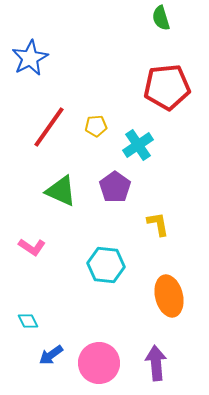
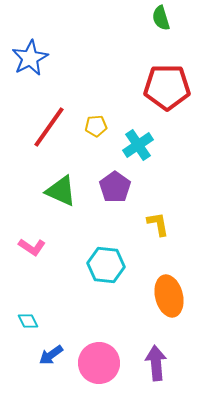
red pentagon: rotated 6 degrees clockwise
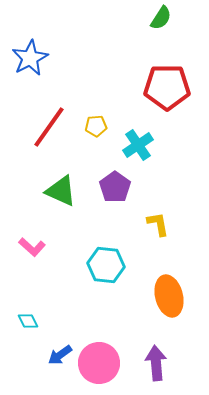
green semicircle: rotated 130 degrees counterclockwise
pink L-shape: rotated 8 degrees clockwise
blue arrow: moved 9 px right
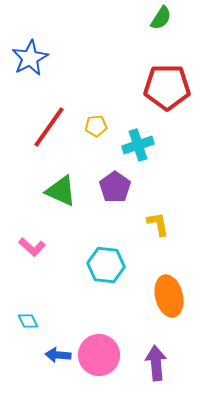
cyan cross: rotated 16 degrees clockwise
blue arrow: moved 2 px left; rotated 40 degrees clockwise
pink circle: moved 8 px up
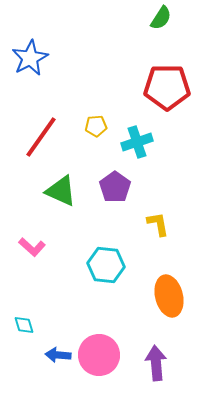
red line: moved 8 px left, 10 px down
cyan cross: moved 1 px left, 3 px up
cyan diamond: moved 4 px left, 4 px down; rotated 10 degrees clockwise
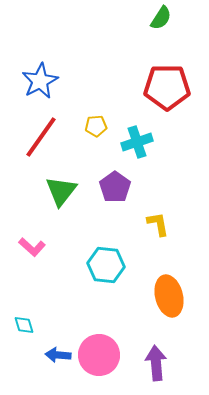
blue star: moved 10 px right, 23 px down
green triangle: rotated 44 degrees clockwise
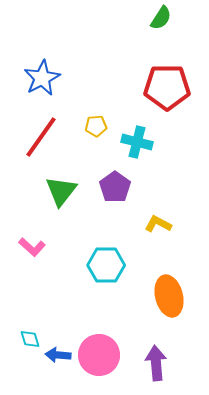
blue star: moved 2 px right, 3 px up
cyan cross: rotated 32 degrees clockwise
yellow L-shape: rotated 52 degrees counterclockwise
cyan hexagon: rotated 6 degrees counterclockwise
cyan diamond: moved 6 px right, 14 px down
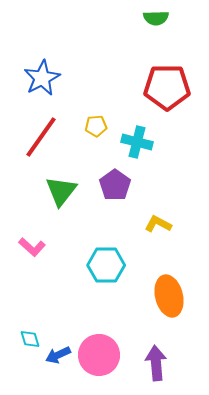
green semicircle: moved 5 px left; rotated 55 degrees clockwise
purple pentagon: moved 2 px up
blue arrow: rotated 30 degrees counterclockwise
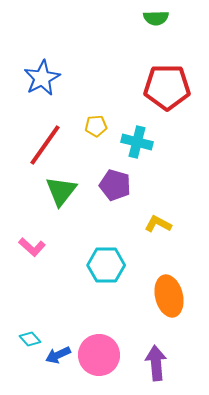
red line: moved 4 px right, 8 px down
purple pentagon: rotated 20 degrees counterclockwise
cyan diamond: rotated 25 degrees counterclockwise
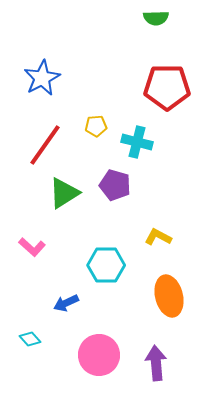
green triangle: moved 3 px right, 2 px down; rotated 20 degrees clockwise
yellow L-shape: moved 13 px down
blue arrow: moved 8 px right, 52 px up
